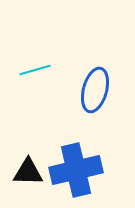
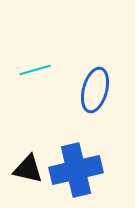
black triangle: moved 3 px up; rotated 12 degrees clockwise
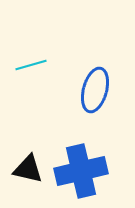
cyan line: moved 4 px left, 5 px up
blue cross: moved 5 px right, 1 px down
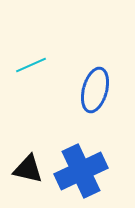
cyan line: rotated 8 degrees counterclockwise
blue cross: rotated 12 degrees counterclockwise
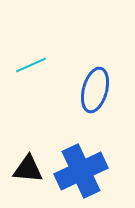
black triangle: rotated 8 degrees counterclockwise
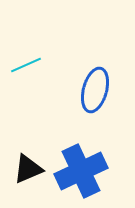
cyan line: moved 5 px left
black triangle: rotated 28 degrees counterclockwise
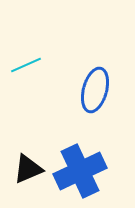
blue cross: moved 1 px left
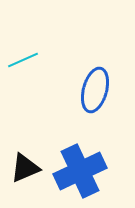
cyan line: moved 3 px left, 5 px up
black triangle: moved 3 px left, 1 px up
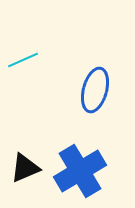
blue cross: rotated 6 degrees counterclockwise
